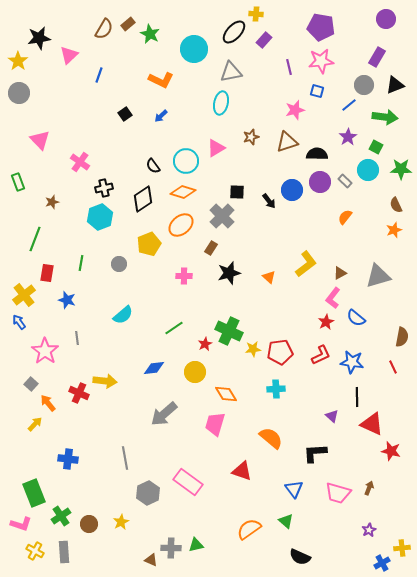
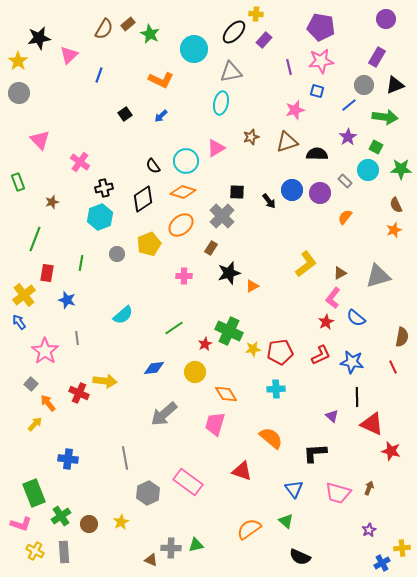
purple circle at (320, 182): moved 11 px down
gray circle at (119, 264): moved 2 px left, 10 px up
orange triangle at (269, 277): moved 17 px left, 9 px down; rotated 48 degrees clockwise
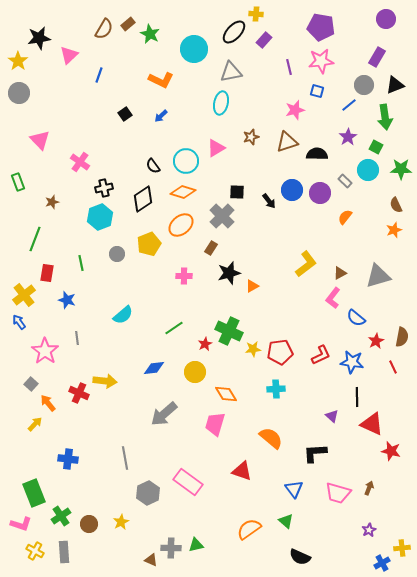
green arrow at (385, 117): rotated 75 degrees clockwise
green line at (81, 263): rotated 21 degrees counterclockwise
red star at (326, 322): moved 50 px right, 19 px down
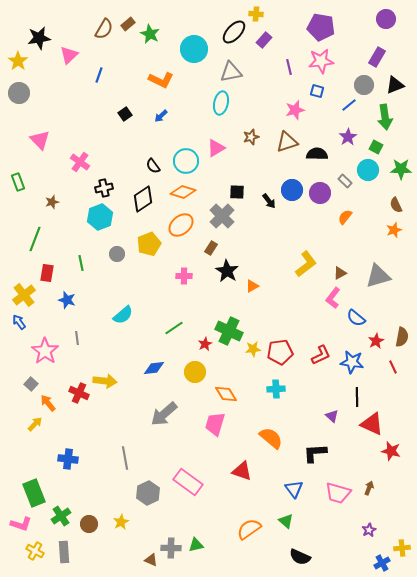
black star at (229, 273): moved 2 px left, 2 px up; rotated 25 degrees counterclockwise
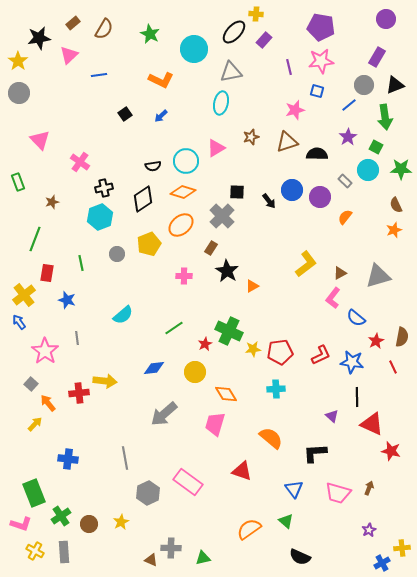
brown rectangle at (128, 24): moved 55 px left, 1 px up
blue line at (99, 75): rotated 63 degrees clockwise
black semicircle at (153, 166): rotated 63 degrees counterclockwise
purple circle at (320, 193): moved 4 px down
red cross at (79, 393): rotated 30 degrees counterclockwise
green triangle at (196, 545): moved 7 px right, 13 px down
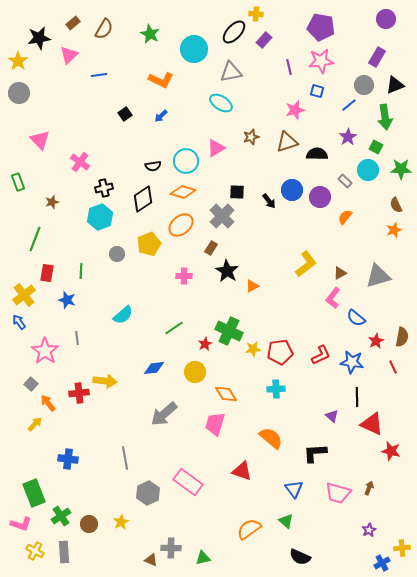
cyan ellipse at (221, 103): rotated 70 degrees counterclockwise
green line at (81, 263): moved 8 px down; rotated 14 degrees clockwise
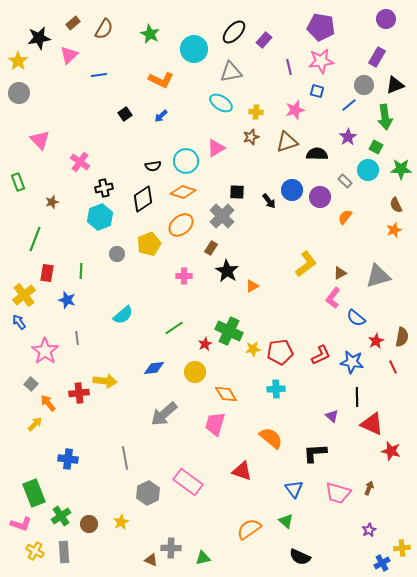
yellow cross at (256, 14): moved 98 px down
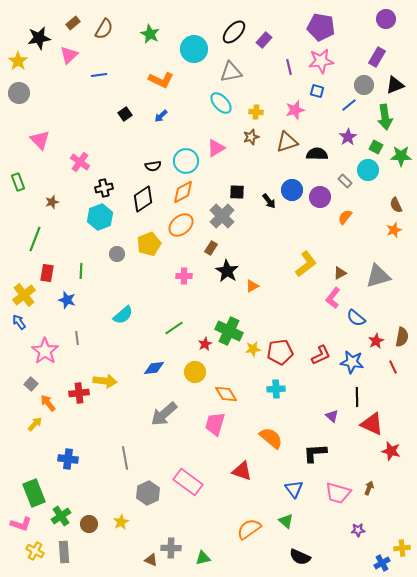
cyan ellipse at (221, 103): rotated 15 degrees clockwise
green star at (401, 169): moved 13 px up
orange diamond at (183, 192): rotated 45 degrees counterclockwise
purple star at (369, 530): moved 11 px left; rotated 24 degrees clockwise
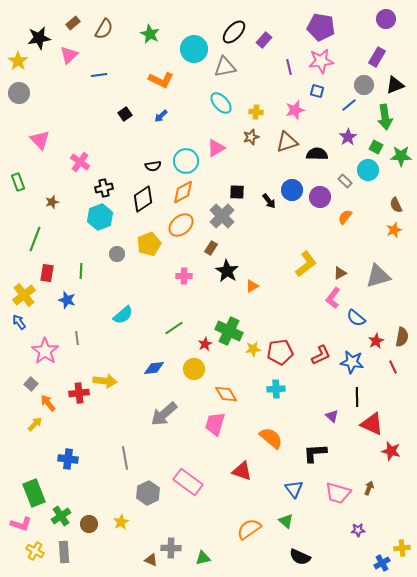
gray triangle at (231, 72): moved 6 px left, 5 px up
yellow circle at (195, 372): moved 1 px left, 3 px up
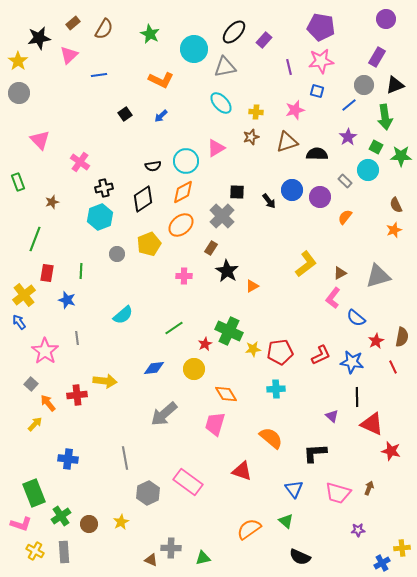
red cross at (79, 393): moved 2 px left, 2 px down
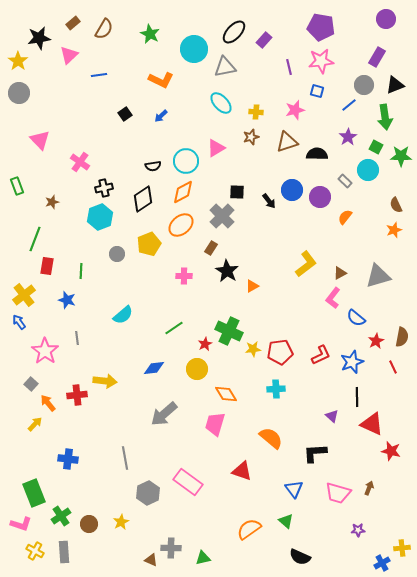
green rectangle at (18, 182): moved 1 px left, 4 px down
red rectangle at (47, 273): moved 7 px up
blue star at (352, 362): rotated 30 degrees counterclockwise
yellow circle at (194, 369): moved 3 px right
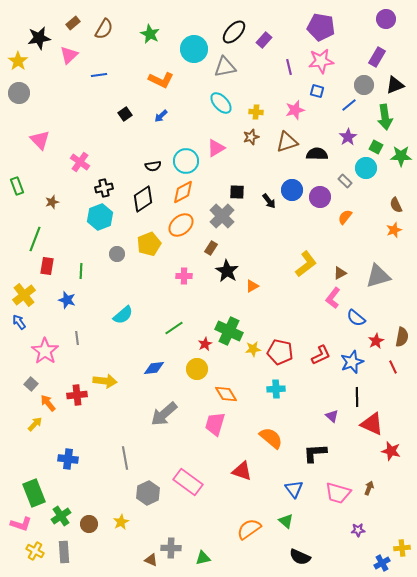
cyan circle at (368, 170): moved 2 px left, 2 px up
red pentagon at (280, 352): rotated 20 degrees clockwise
